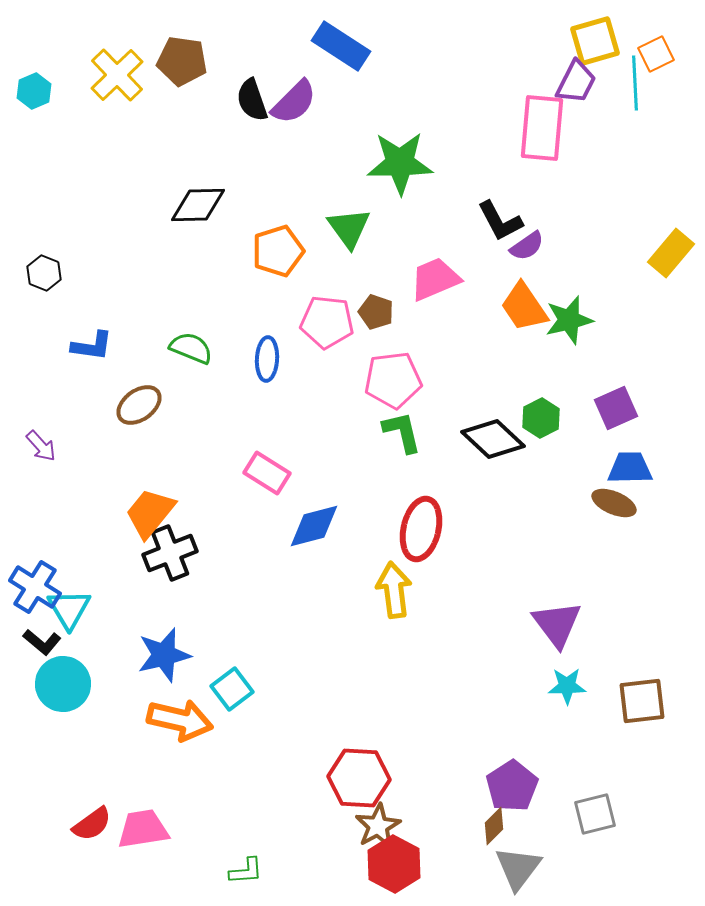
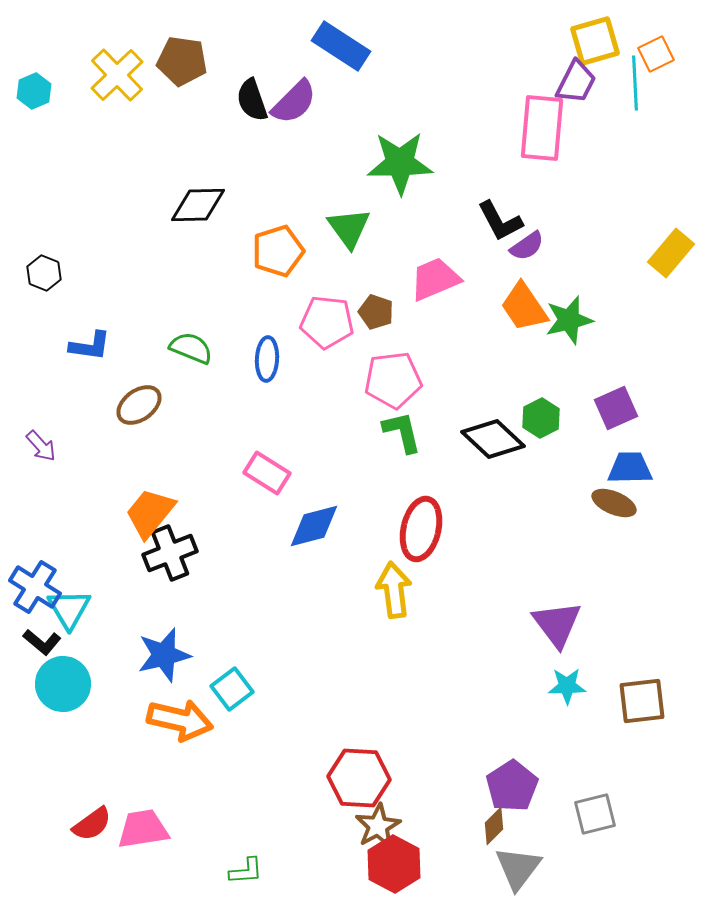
blue L-shape at (92, 346): moved 2 px left
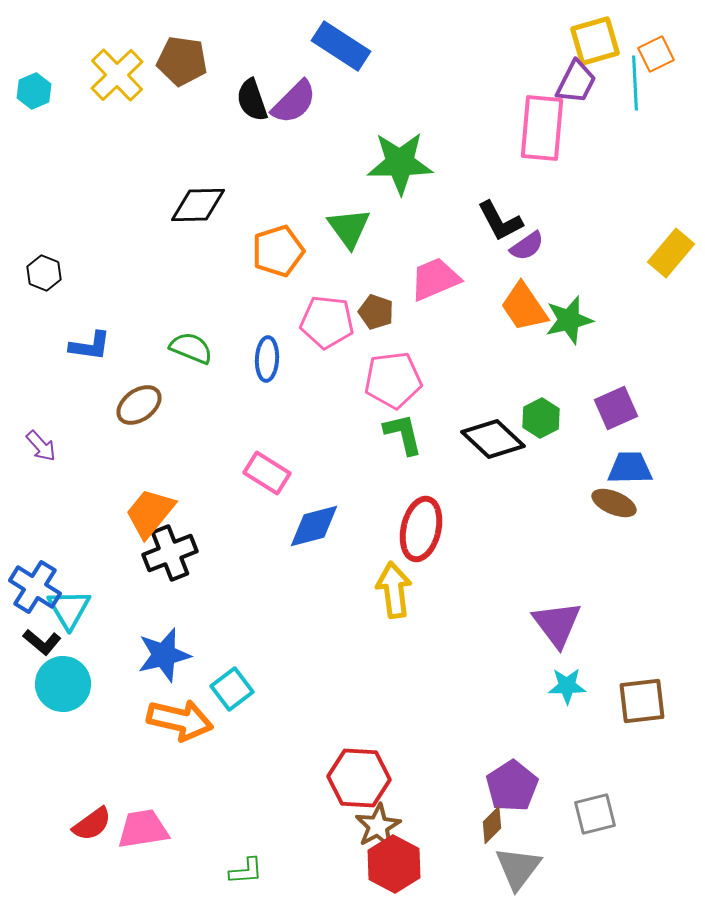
green L-shape at (402, 432): moved 1 px right, 2 px down
brown diamond at (494, 826): moved 2 px left, 1 px up
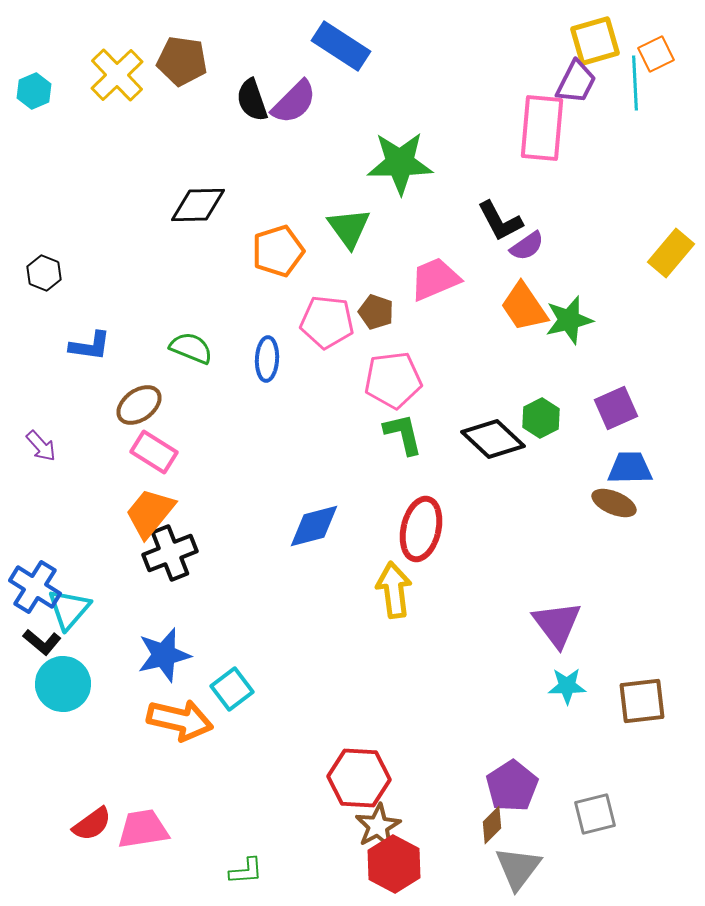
pink rectangle at (267, 473): moved 113 px left, 21 px up
cyan triangle at (69, 609): rotated 12 degrees clockwise
